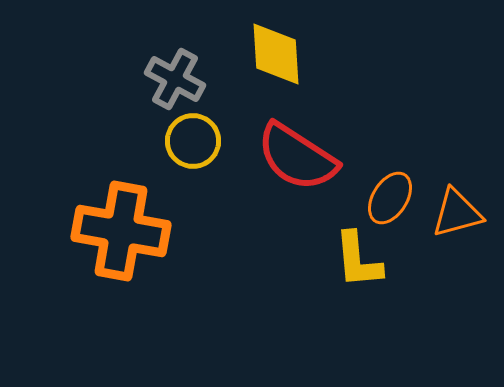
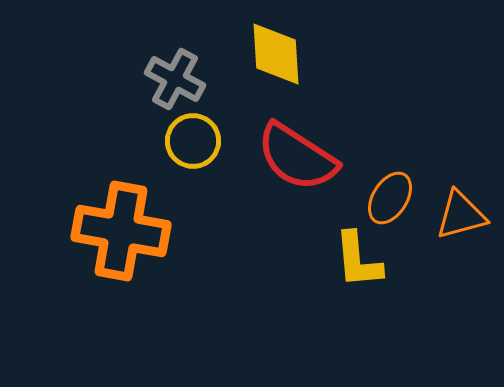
orange triangle: moved 4 px right, 2 px down
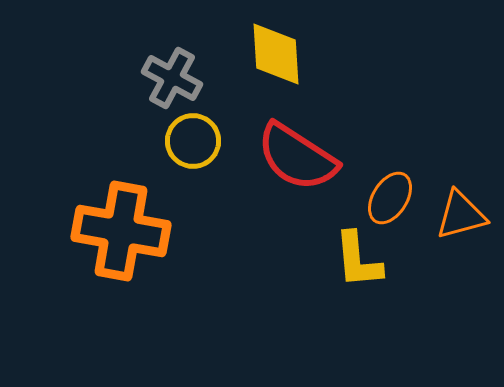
gray cross: moved 3 px left, 1 px up
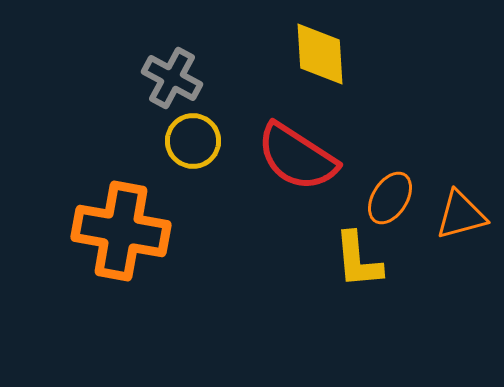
yellow diamond: moved 44 px right
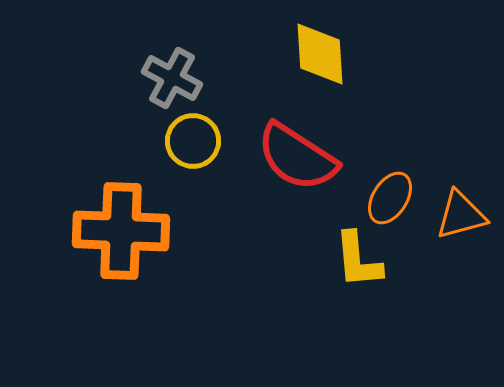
orange cross: rotated 8 degrees counterclockwise
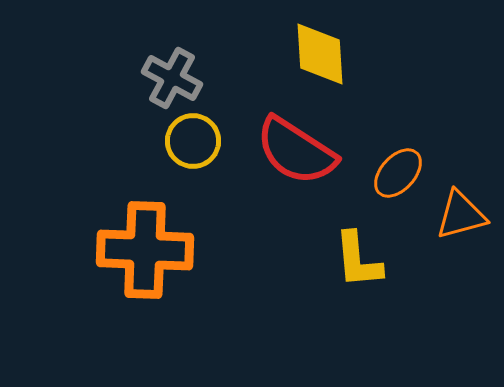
red semicircle: moved 1 px left, 6 px up
orange ellipse: moved 8 px right, 25 px up; rotated 10 degrees clockwise
orange cross: moved 24 px right, 19 px down
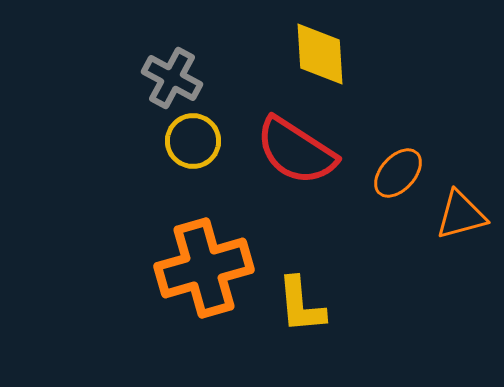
orange cross: moved 59 px right, 18 px down; rotated 18 degrees counterclockwise
yellow L-shape: moved 57 px left, 45 px down
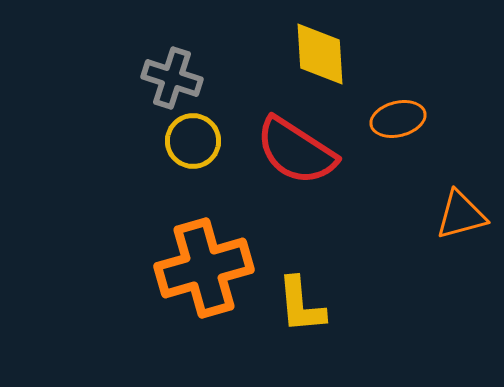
gray cross: rotated 10 degrees counterclockwise
orange ellipse: moved 54 px up; rotated 34 degrees clockwise
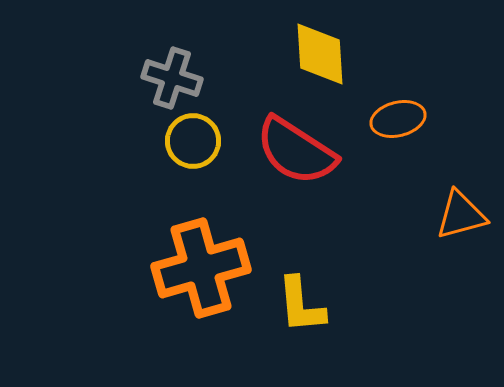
orange cross: moved 3 px left
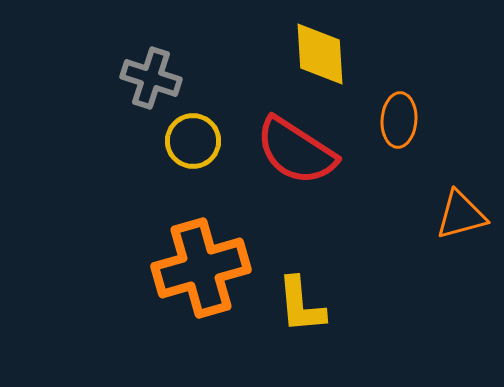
gray cross: moved 21 px left
orange ellipse: moved 1 px right, 1 px down; rotated 72 degrees counterclockwise
